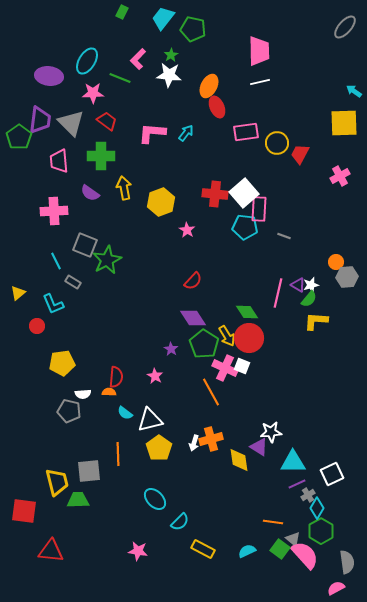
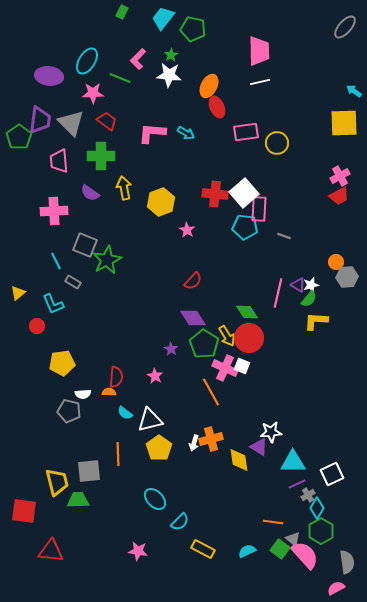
cyan arrow at (186, 133): rotated 84 degrees clockwise
red trapezoid at (300, 154): moved 39 px right, 42 px down; rotated 145 degrees counterclockwise
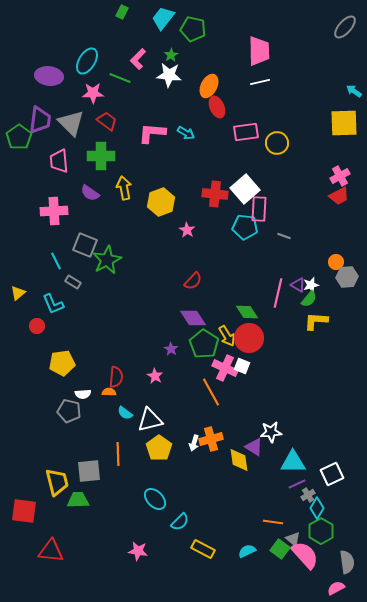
white square at (244, 193): moved 1 px right, 4 px up
purple triangle at (259, 447): moved 5 px left
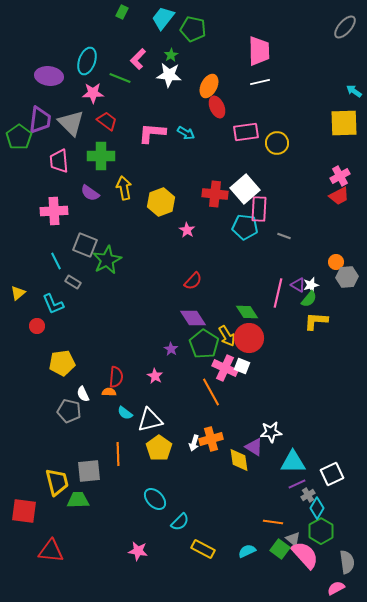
cyan ellipse at (87, 61): rotated 12 degrees counterclockwise
white semicircle at (83, 394): rotated 70 degrees clockwise
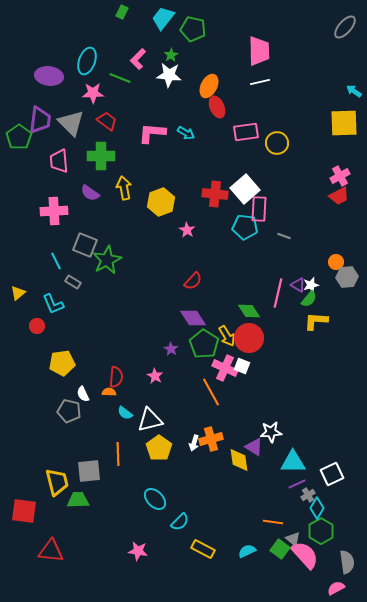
green diamond at (247, 312): moved 2 px right, 1 px up
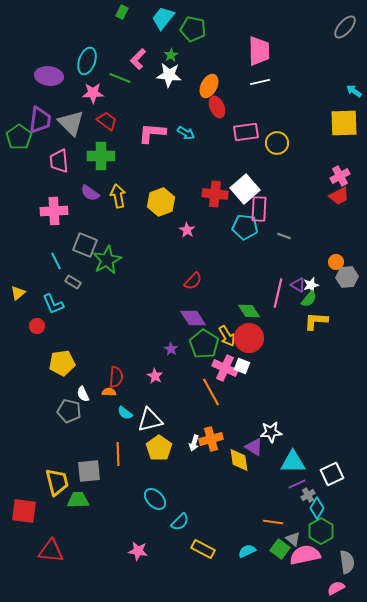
yellow arrow at (124, 188): moved 6 px left, 8 px down
pink semicircle at (305, 555): rotated 60 degrees counterclockwise
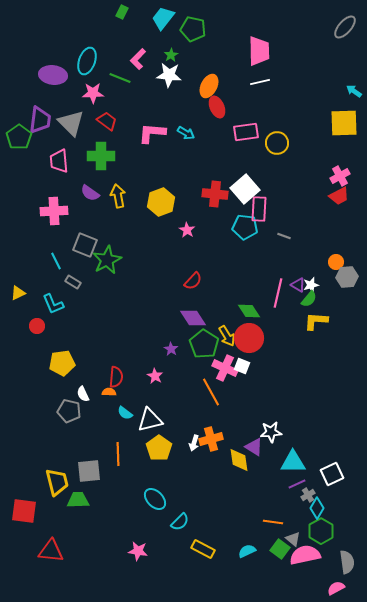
purple ellipse at (49, 76): moved 4 px right, 1 px up
yellow triangle at (18, 293): rotated 14 degrees clockwise
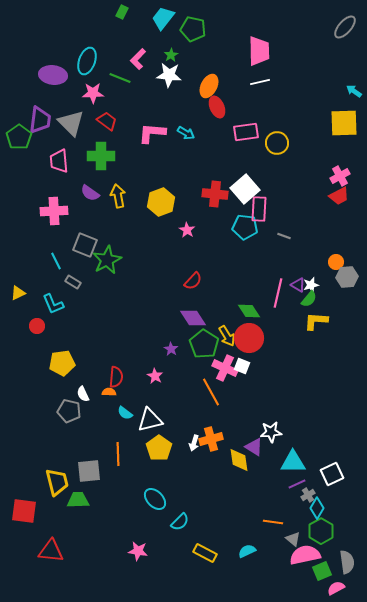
yellow rectangle at (203, 549): moved 2 px right, 4 px down
green square at (280, 549): moved 42 px right, 22 px down; rotated 30 degrees clockwise
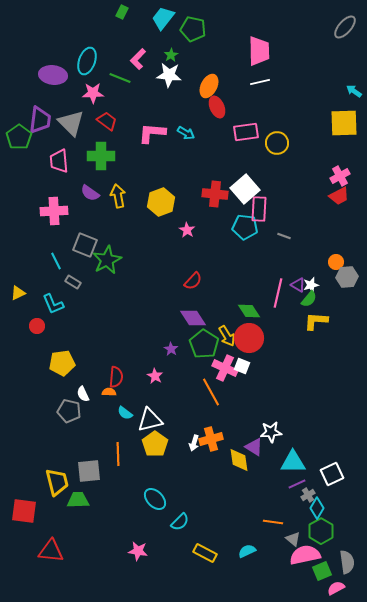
yellow pentagon at (159, 448): moved 4 px left, 4 px up
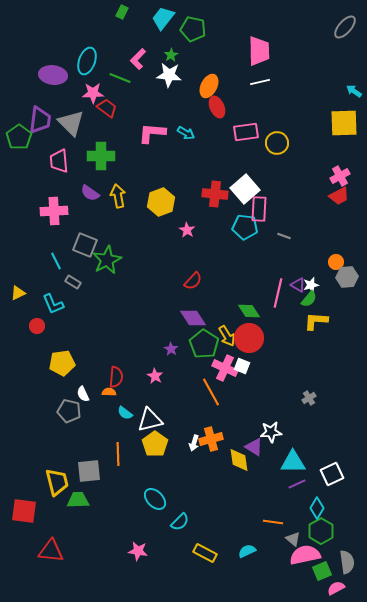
red trapezoid at (107, 121): moved 13 px up
gray cross at (308, 495): moved 1 px right, 97 px up
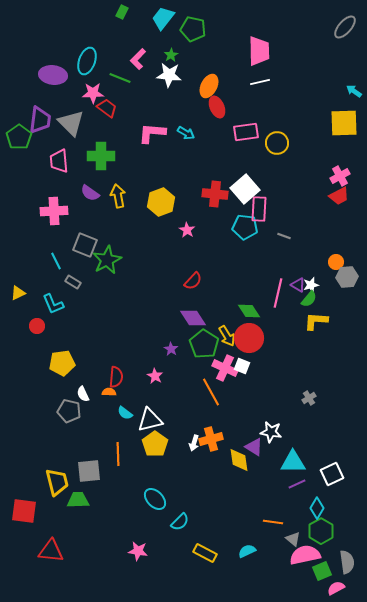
white star at (271, 432): rotated 15 degrees clockwise
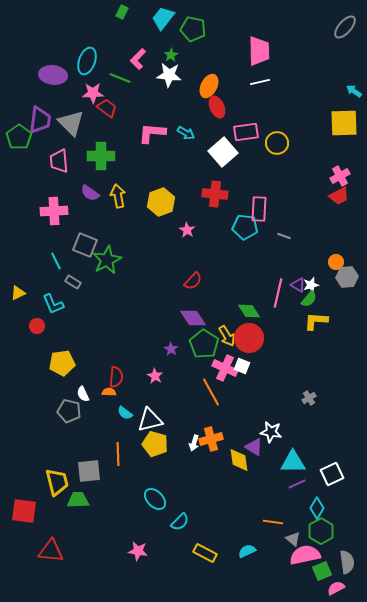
white square at (245, 189): moved 22 px left, 37 px up
yellow pentagon at (155, 444): rotated 20 degrees counterclockwise
